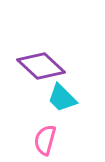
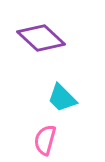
purple diamond: moved 28 px up
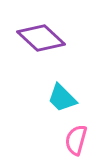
pink semicircle: moved 31 px right
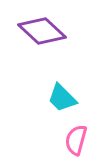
purple diamond: moved 1 px right, 7 px up
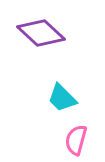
purple diamond: moved 1 px left, 2 px down
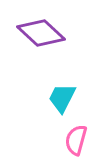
cyan trapezoid: rotated 72 degrees clockwise
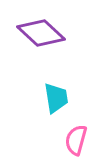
cyan trapezoid: moved 6 px left; rotated 144 degrees clockwise
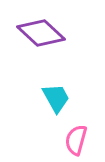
cyan trapezoid: rotated 20 degrees counterclockwise
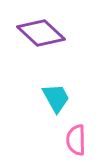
pink semicircle: rotated 16 degrees counterclockwise
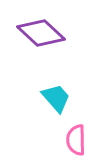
cyan trapezoid: rotated 12 degrees counterclockwise
